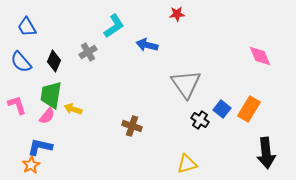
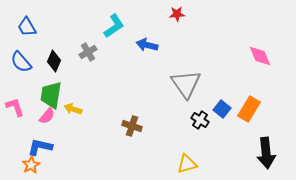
pink L-shape: moved 2 px left, 2 px down
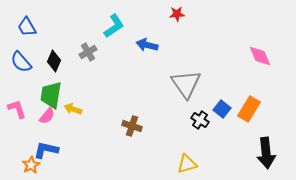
pink L-shape: moved 2 px right, 2 px down
blue L-shape: moved 6 px right, 3 px down
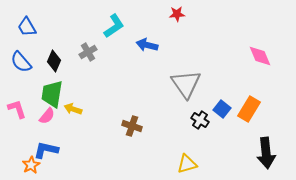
green trapezoid: moved 1 px right, 1 px up
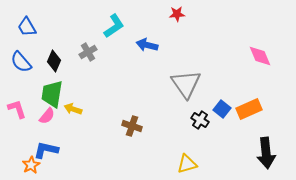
orange rectangle: rotated 35 degrees clockwise
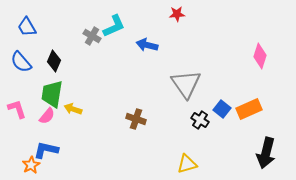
cyan L-shape: rotated 10 degrees clockwise
gray cross: moved 4 px right, 16 px up; rotated 30 degrees counterclockwise
pink diamond: rotated 40 degrees clockwise
brown cross: moved 4 px right, 7 px up
black arrow: rotated 20 degrees clockwise
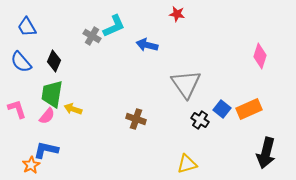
red star: rotated 14 degrees clockwise
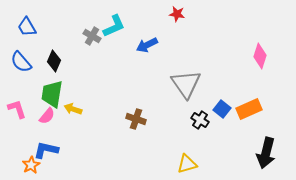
blue arrow: rotated 40 degrees counterclockwise
